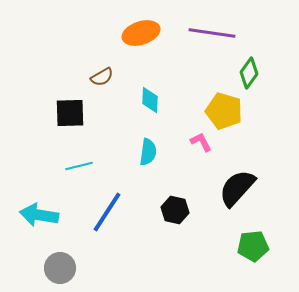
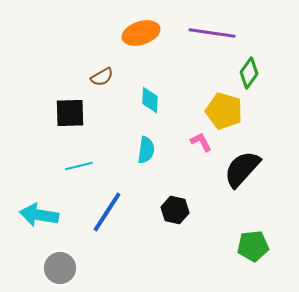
cyan semicircle: moved 2 px left, 2 px up
black semicircle: moved 5 px right, 19 px up
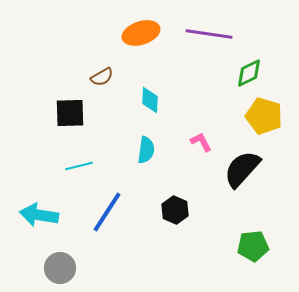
purple line: moved 3 px left, 1 px down
green diamond: rotated 28 degrees clockwise
yellow pentagon: moved 40 px right, 5 px down
black hexagon: rotated 12 degrees clockwise
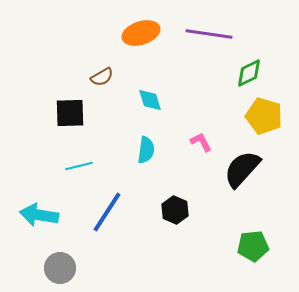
cyan diamond: rotated 20 degrees counterclockwise
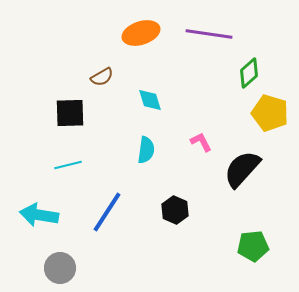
green diamond: rotated 16 degrees counterclockwise
yellow pentagon: moved 6 px right, 3 px up
cyan line: moved 11 px left, 1 px up
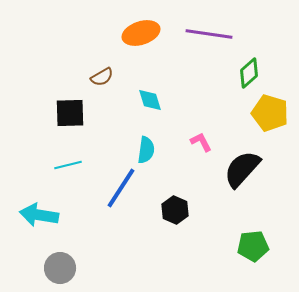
blue line: moved 14 px right, 24 px up
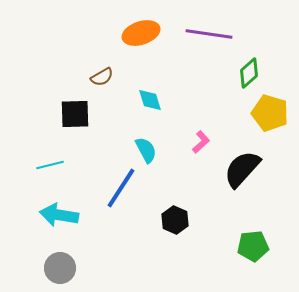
black square: moved 5 px right, 1 px down
pink L-shape: rotated 75 degrees clockwise
cyan semicircle: rotated 36 degrees counterclockwise
cyan line: moved 18 px left
black hexagon: moved 10 px down
cyan arrow: moved 20 px right
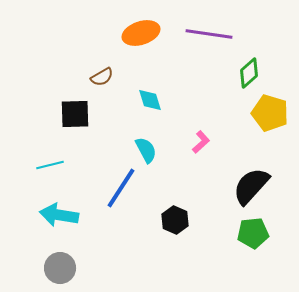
black semicircle: moved 9 px right, 17 px down
green pentagon: moved 13 px up
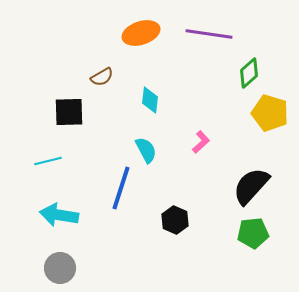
cyan diamond: rotated 24 degrees clockwise
black square: moved 6 px left, 2 px up
cyan line: moved 2 px left, 4 px up
blue line: rotated 15 degrees counterclockwise
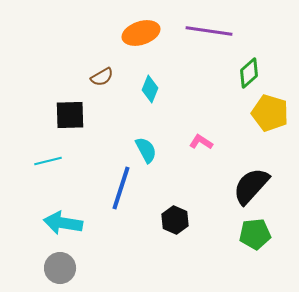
purple line: moved 3 px up
cyan diamond: moved 11 px up; rotated 16 degrees clockwise
black square: moved 1 px right, 3 px down
pink L-shape: rotated 105 degrees counterclockwise
cyan arrow: moved 4 px right, 8 px down
green pentagon: moved 2 px right, 1 px down
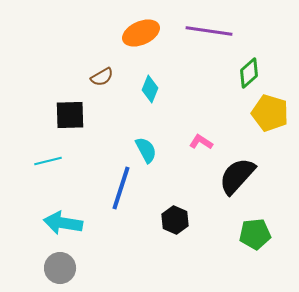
orange ellipse: rotated 6 degrees counterclockwise
black semicircle: moved 14 px left, 10 px up
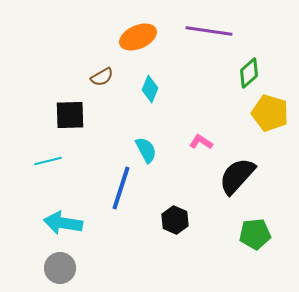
orange ellipse: moved 3 px left, 4 px down
